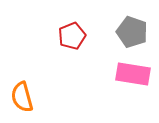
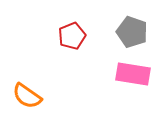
orange semicircle: moved 5 px right, 1 px up; rotated 40 degrees counterclockwise
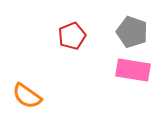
pink rectangle: moved 4 px up
